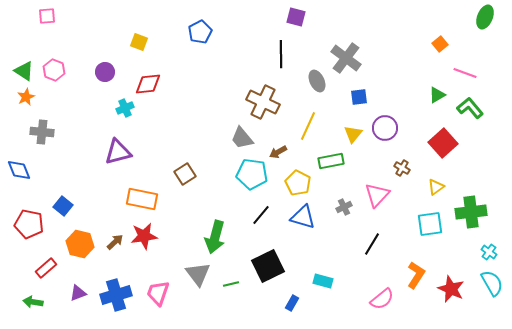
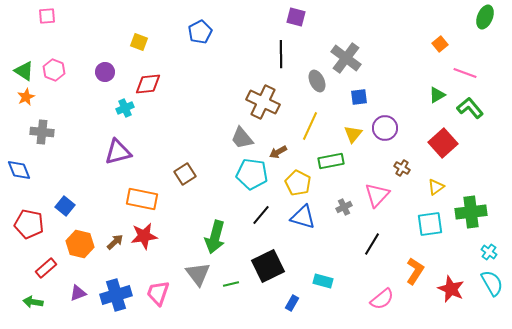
yellow line at (308, 126): moved 2 px right
blue square at (63, 206): moved 2 px right
orange L-shape at (416, 275): moved 1 px left, 4 px up
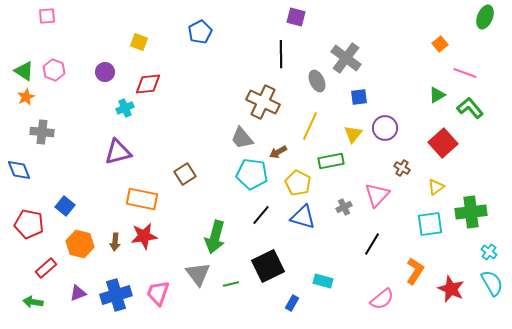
brown arrow at (115, 242): rotated 138 degrees clockwise
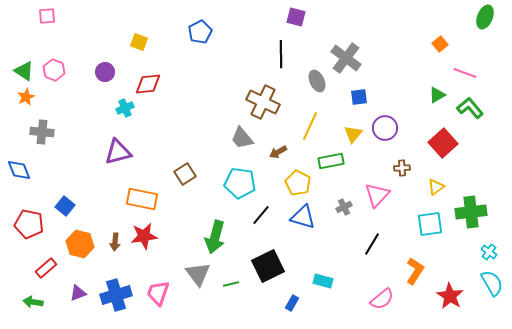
brown cross at (402, 168): rotated 35 degrees counterclockwise
cyan pentagon at (252, 174): moved 12 px left, 9 px down
red star at (451, 289): moved 1 px left, 7 px down; rotated 8 degrees clockwise
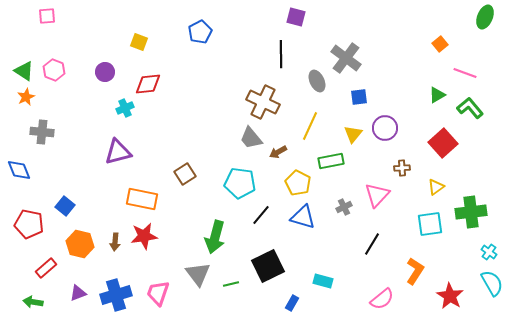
gray trapezoid at (242, 138): moved 9 px right
